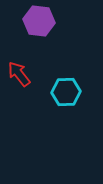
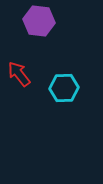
cyan hexagon: moved 2 px left, 4 px up
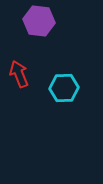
red arrow: rotated 16 degrees clockwise
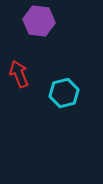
cyan hexagon: moved 5 px down; rotated 12 degrees counterclockwise
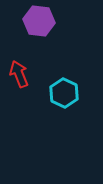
cyan hexagon: rotated 20 degrees counterclockwise
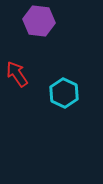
red arrow: moved 2 px left; rotated 12 degrees counterclockwise
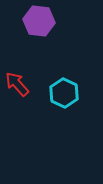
red arrow: moved 10 px down; rotated 8 degrees counterclockwise
